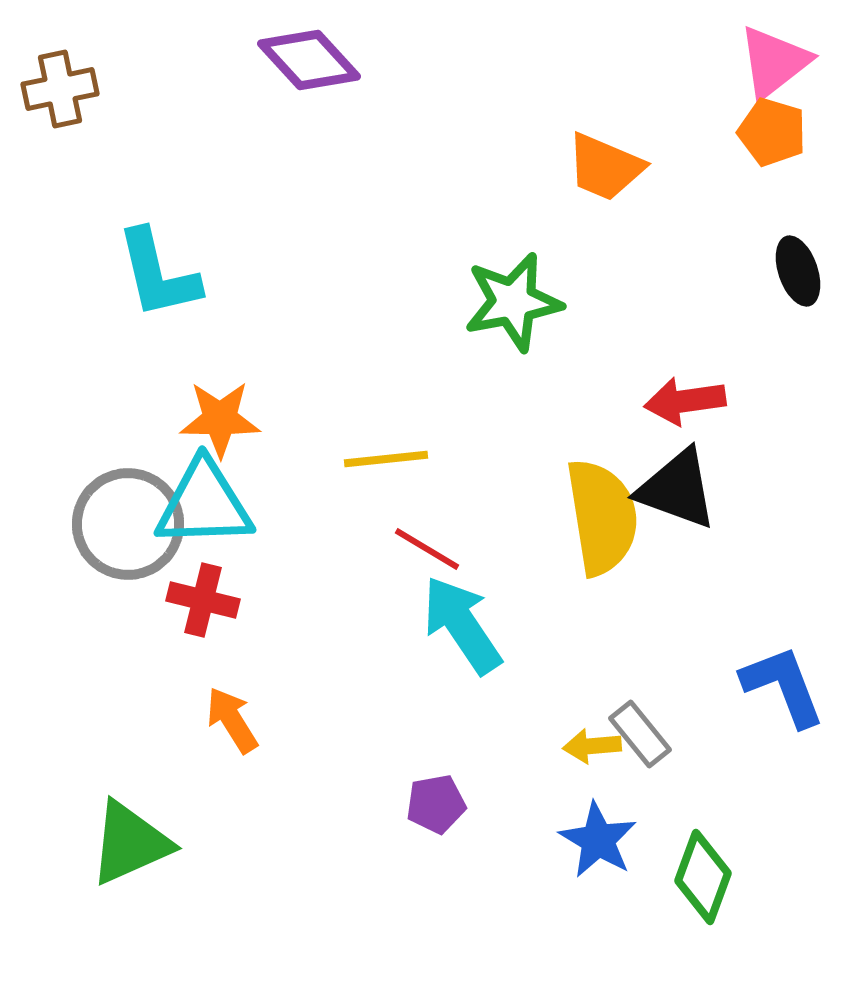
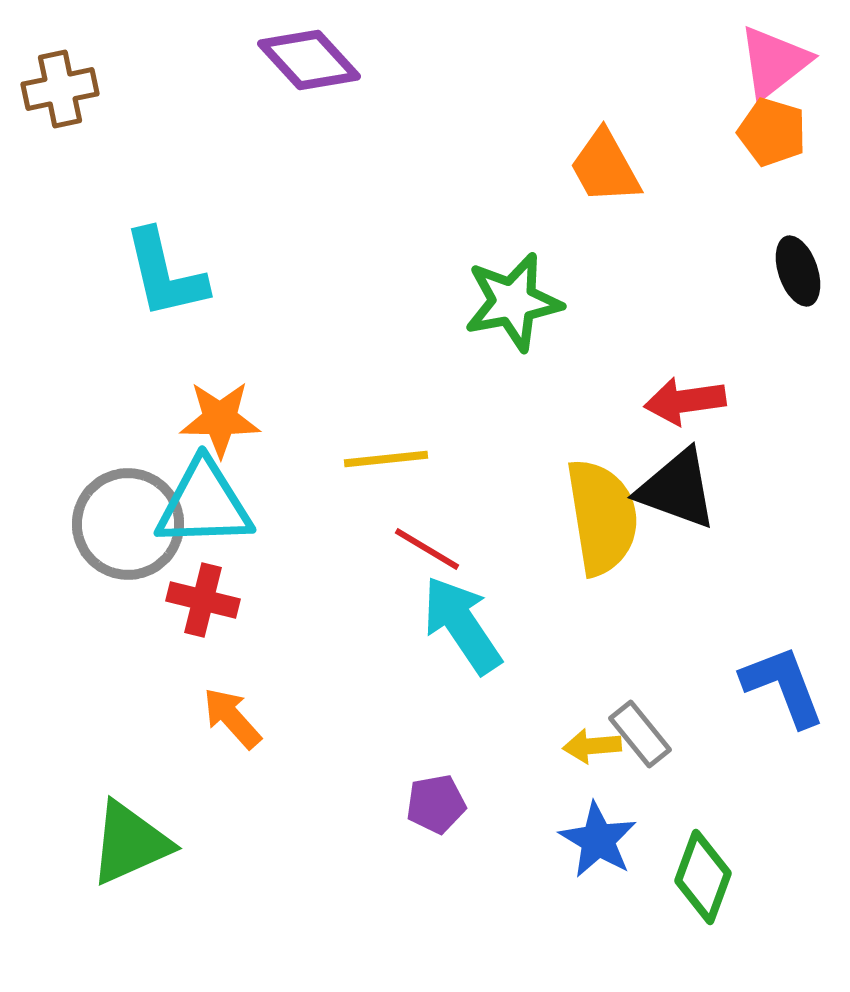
orange trapezoid: rotated 38 degrees clockwise
cyan L-shape: moved 7 px right
orange arrow: moved 2 px up; rotated 10 degrees counterclockwise
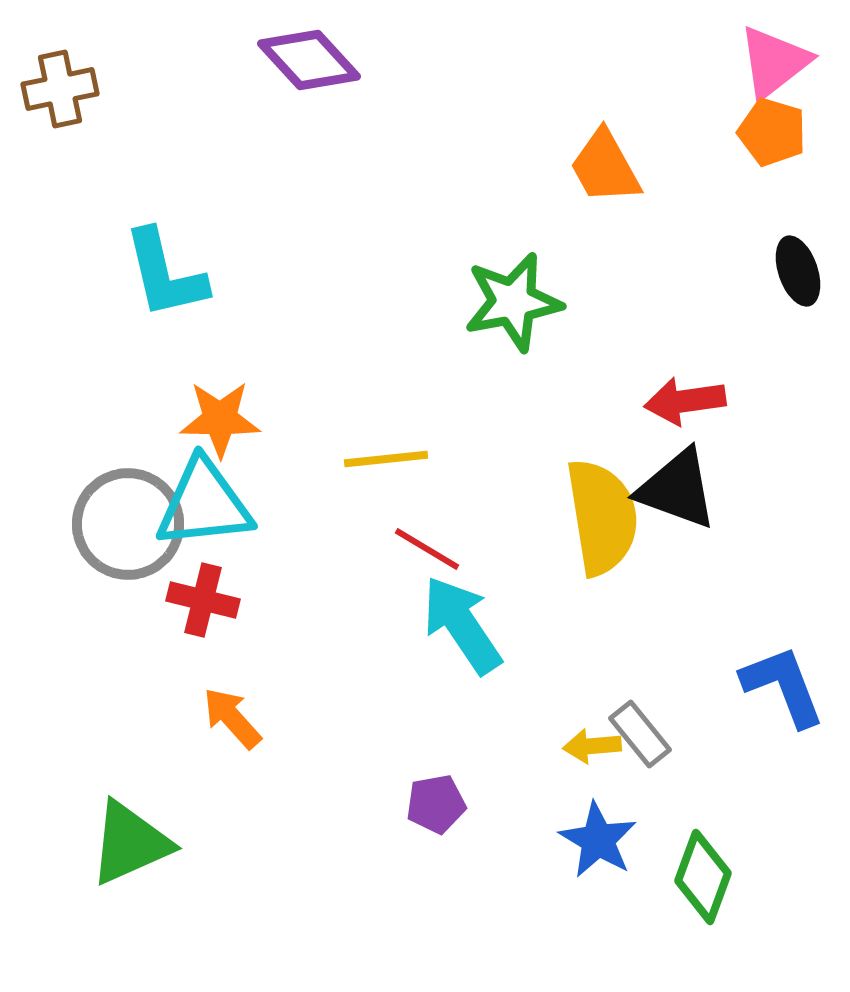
cyan triangle: rotated 4 degrees counterclockwise
